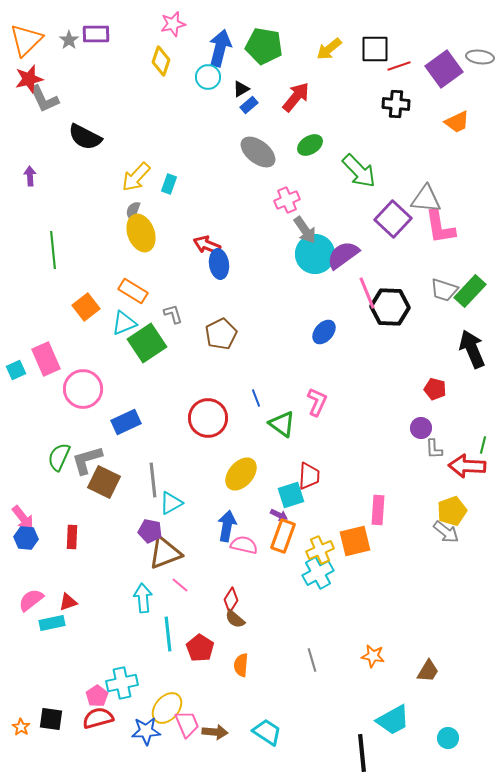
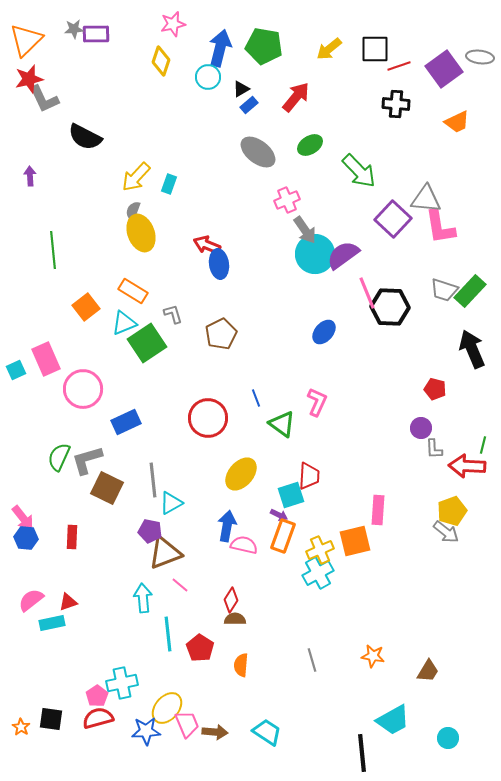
gray star at (69, 40): moved 5 px right, 11 px up; rotated 30 degrees clockwise
brown square at (104, 482): moved 3 px right, 6 px down
brown semicircle at (235, 619): rotated 140 degrees clockwise
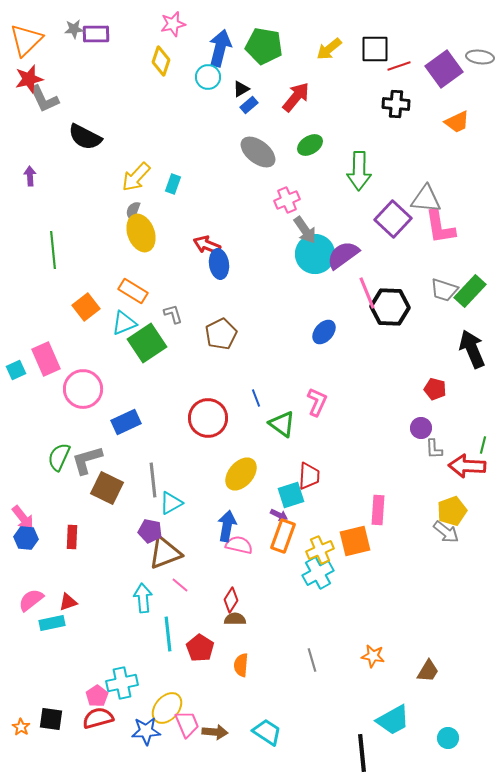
green arrow at (359, 171): rotated 45 degrees clockwise
cyan rectangle at (169, 184): moved 4 px right
pink semicircle at (244, 545): moved 5 px left
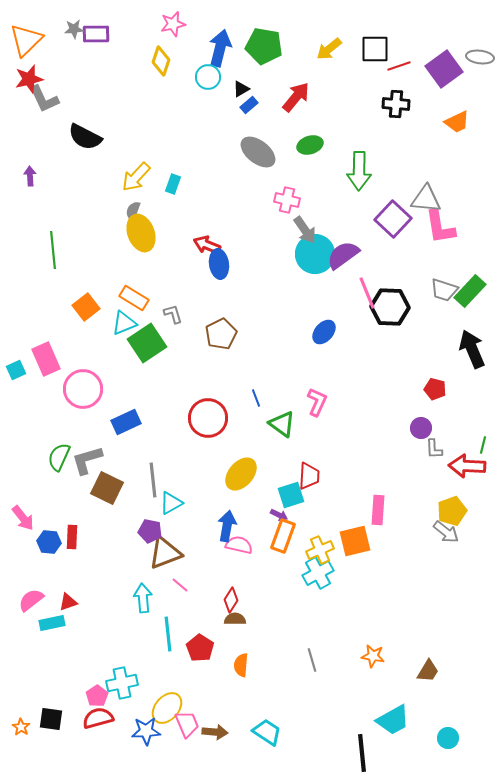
green ellipse at (310, 145): rotated 15 degrees clockwise
pink cross at (287, 200): rotated 35 degrees clockwise
orange rectangle at (133, 291): moved 1 px right, 7 px down
blue hexagon at (26, 538): moved 23 px right, 4 px down
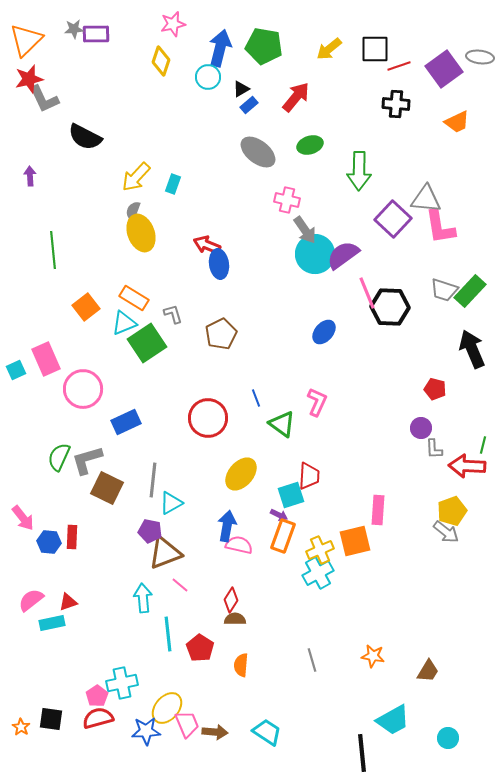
gray line at (153, 480): rotated 12 degrees clockwise
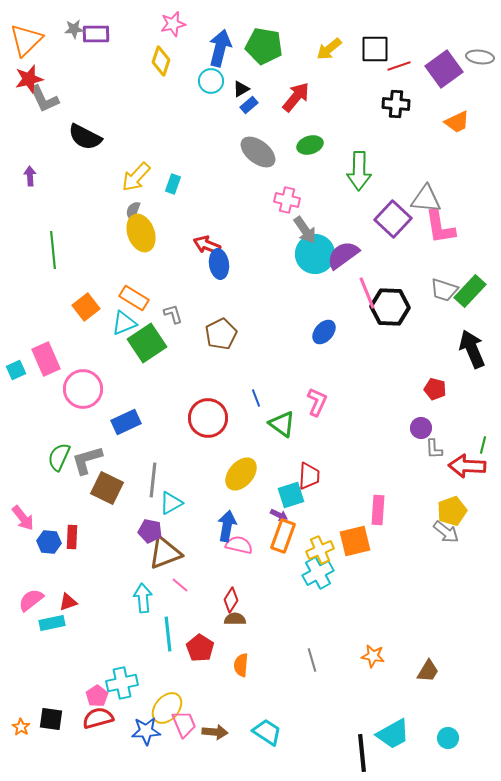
cyan circle at (208, 77): moved 3 px right, 4 px down
cyan trapezoid at (393, 720): moved 14 px down
pink trapezoid at (187, 724): moved 3 px left
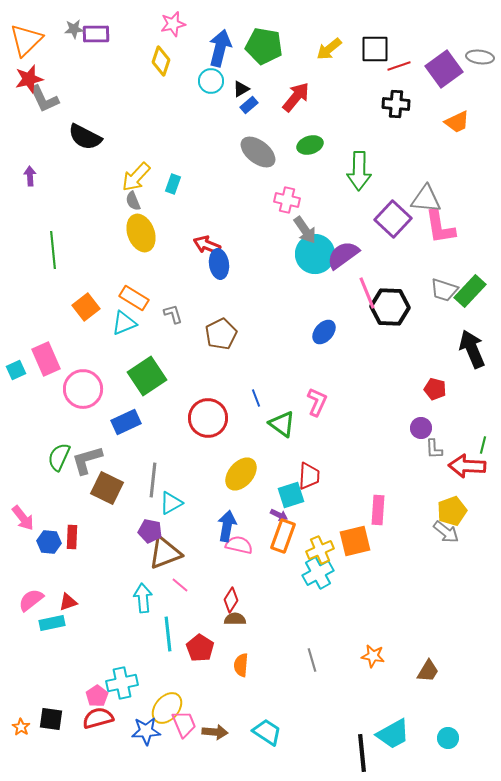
gray semicircle at (133, 211): moved 10 px up; rotated 42 degrees counterclockwise
green square at (147, 343): moved 33 px down
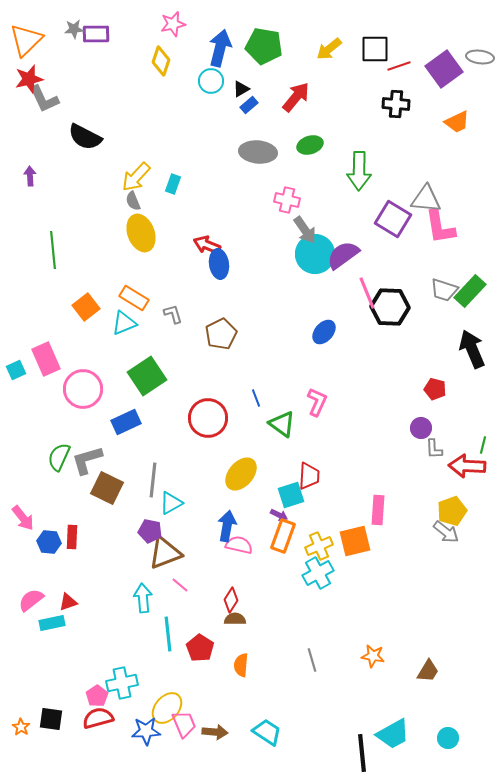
gray ellipse at (258, 152): rotated 33 degrees counterclockwise
purple square at (393, 219): rotated 12 degrees counterclockwise
yellow cross at (320, 550): moved 1 px left, 4 px up
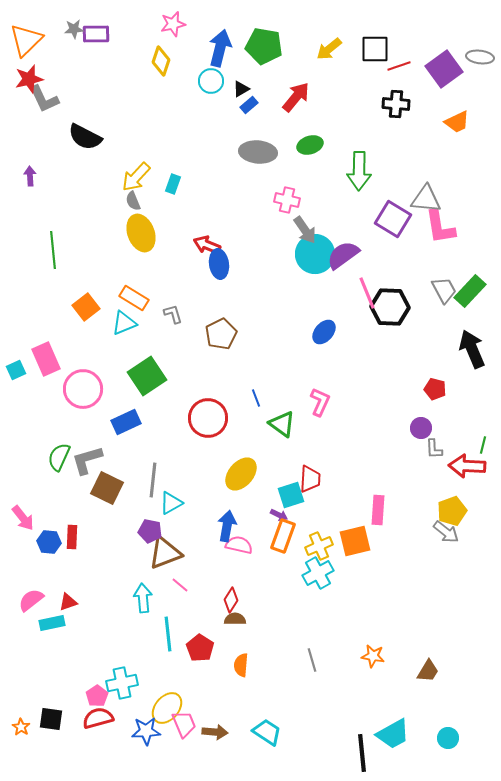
gray trapezoid at (444, 290): rotated 136 degrees counterclockwise
pink L-shape at (317, 402): moved 3 px right
red trapezoid at (309, 476): moved 1 px right, 3 px down
